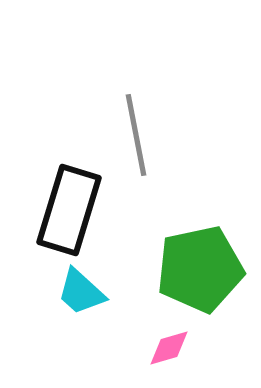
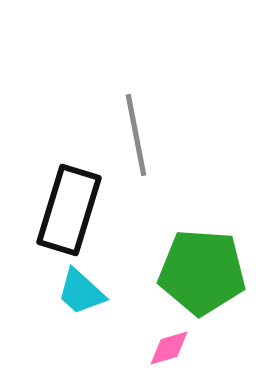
green pentagon: moved 2 px right, 3 px down; rotated 16 degrees clockwise
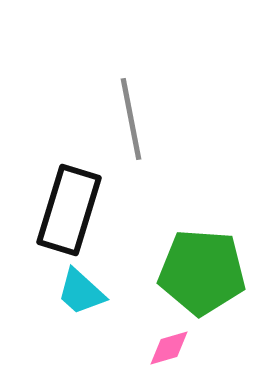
gray line: moved 5 px left, 16 px up
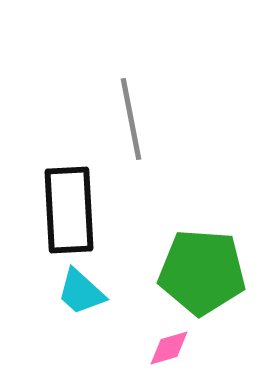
black rectangle: rotated 20 degrees counterclockwise
